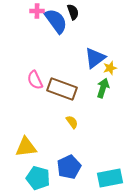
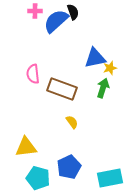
pink cross: moved 2 px left
blue semicircle: rotated 96 degrees counterclockwise
blue triangle: rotated 25 degrees clockwise
pink semicircle: moved 2 px left, 6 px up; rotated 18 degrees clockwise
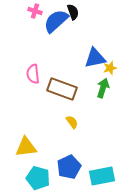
pink cross: rotated 16 degrees clockwise
cyan rectangle: moved 8 px left, 2 px up
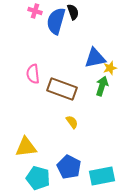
blue semicircle: rotated 32 degrees counterclockwise
green arrow: moved 1 px left, 2 px up
blue pentagon: rotated 20 degrees counterclockwise
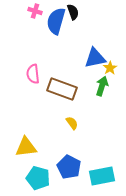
yellow star: rotated 16 degrees counterclockwise
yellow semicircle: moved 1 px down
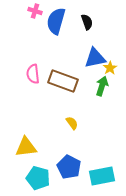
black semicircle: moved 14 px right, 10 px down
brown rectangle: moved 1 px right, 8 px up
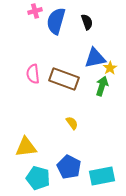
pink cross: rotated 32 degrees counterclockwise
brown rectangle: moved 1 px right, 2 px up
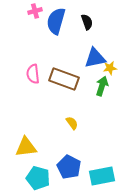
yellow star: rotated 24 degrees clockwise
